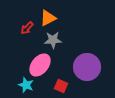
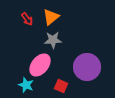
orange triangle: moved 3 px right, 1 px up; rotated 12 degrees counterclockwise
red arrow: moved 9 px up; rotated 80 degrees counterclockwise
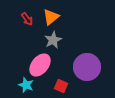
gray star: rotated 24 degrees counterclockwise
